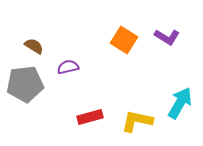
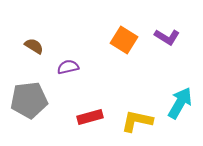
gray pentagon: moved 4 px right, 16 px down
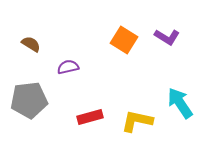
brown semicircle: moved 3 px left, 2 px up
cyan arrow: rotated 64 degrees counterclockwise
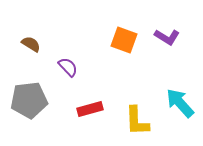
orange square: rotated 12 degrees counterclockwise
purple semicircle: rotated 60 degrees clockwise
cyan arrow: rotated 8 degrees counterclockwise
red rectangle: moved 8 px up
yellow L-shape: rotated 104 degrees counterclockwise
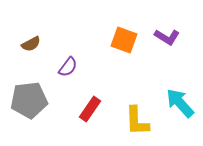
brown semicircle: rotated 120 degrees clockwise
purple semicircle: rotated 80 degrees clockwise
red rectangle: rotated 40 degrees counterclockwise
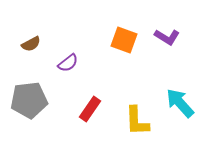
purple semicircle: moved 4 px up; rotated 15 degrees clockwise
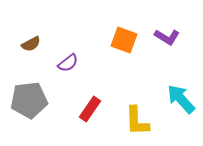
cyan arrow: moved 1 px right, 4 px up
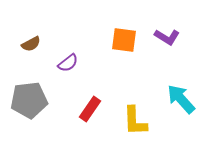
orange square: rotated 12 degrees counterclockwise
yellow L-shape: moved 2 px left
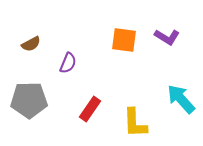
purple semicircle: rotated 30 degrees counterclockwise
gray pentagon: rotated 6 degrees clockwise
yellow L-shape: moved 2 px down
